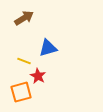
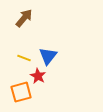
brown arrow: rotated 18 degrees counterclockwise
blue triangle: moved 8 px down; rotated 36 degrees counterclockwise
yellow line: moved 3 px up
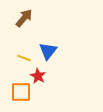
blue triangle: moved 5 px up
orange square: rotated 15 degrees clockwise
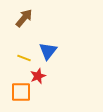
red star: rotated 21 degrees clockwise
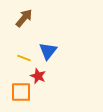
red star: rotated 28 degrees counterclockwise
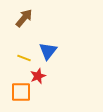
red star: rotated 28 degrees clockwise
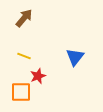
blue triangle: moved 27 px right, 6 px down
yellow line: moved 2 px up
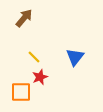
yellow line: moved 10 px right, 1 px down; rotated 24 degrees clockwise
red star: moved 2 px right, 1 px down
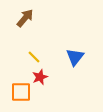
brown arrow: moved 1 px right
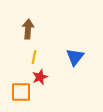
brown arrow: moved 3 px right, 11 px down; rotated 36 degrees counterclockwise
yellow line: rotated 56 degrees clockwise
